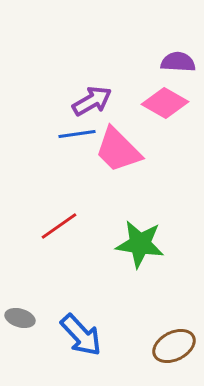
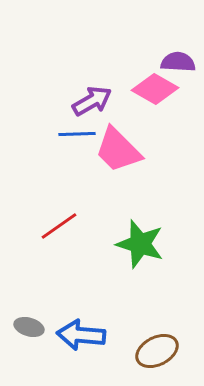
pink diamond: moved 10 px left, 14 px up
blue line: rotated 6 degrees clockwise
green star: rotated 9 degrees clockwise
gray ellipse: moved 9 px right, 9 px down
blue arrow: rotated 138 degrees clockwise
brown ellipse: moved 17 px left, 5 px down
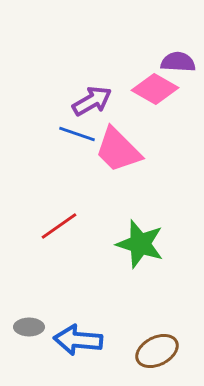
blue line: rotated 21 degrees clockwise
gray ellipse: rotated 16 degrees counterclockwise
blue arrow: moved 3 px left, 5 px down
